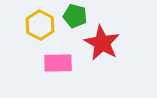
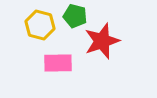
yellow hexagon: rotated 12 degrees counterclockwise
red star: moved 2 px up; rotated 24 degrees clockwise
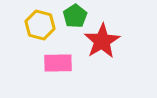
green pentagon: rotated 25 degrees clockwise
red star: rotated 12 degrees counterclockwise
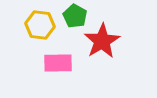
green pentagon: rotated 10 degrees counterclockwise
yellow hexagon: rotated 8 degrees counterclockwise
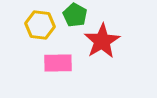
green pentagon: moved 1 px up
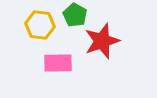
red star: rotated 12 degrees clockwise
